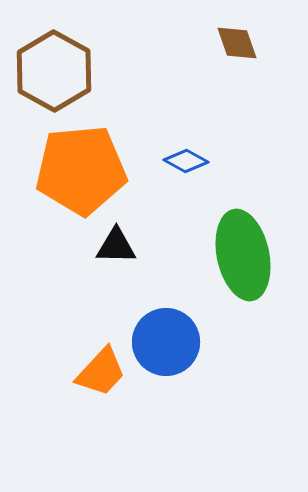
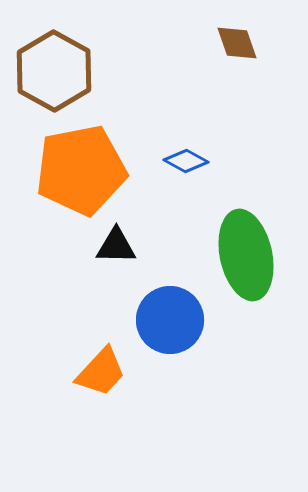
orange pentagon: rotated 6 degrees counterclockwise
green ellipse: moved 3 px right
blue circle: moved 4 px right, 22 px up
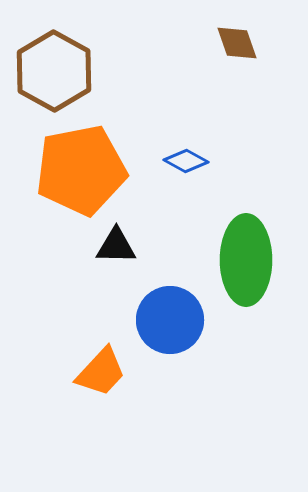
green ellipse: moved 5 px down; rotated 12 degrees clockwise
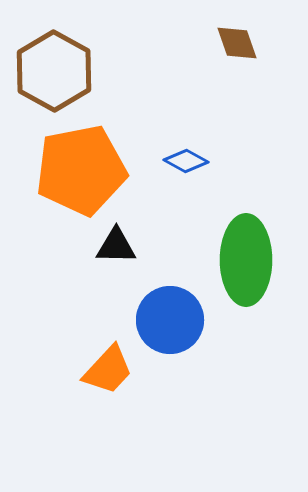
orange trapezoid: moved 7 px right, 2 px up
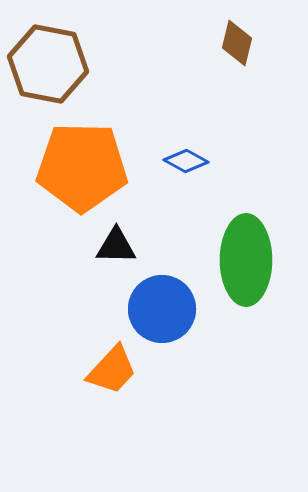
brown diamond: rotated 33 degrees clockwise
brown hexagon: moved 6 px left, 7 px up; rotated 18 degrees counterclockwise
orange pentagon: moved 1 px right, 3 px up; rotated 12 degrees clockwise
blue circle: moved 8 px left, 11 px up
orange trapezoid: moved 4 px right
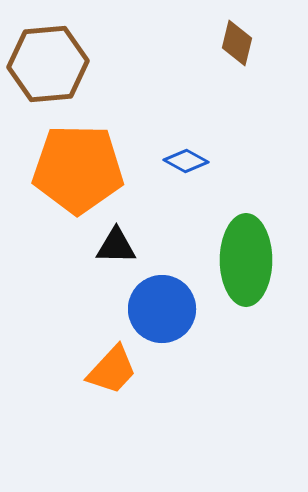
brown hexagon: rotated 16 degrees counterclockwise
orange pentagon: moved 4 px left, 2 px down
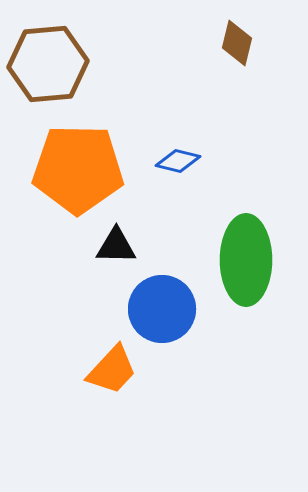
blue diamond: moved 8 px left; rotated 15 degrees counterclockwise
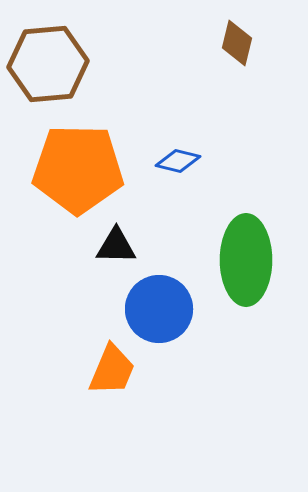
blue circle: moved 3 px left
orange trapezoid: rotated 20 degrees counterclockwise
